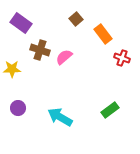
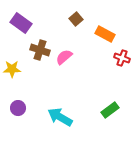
orange rectangle: moved 2 px right; rotated 24 degrees counterclockwise
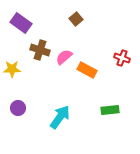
orange rectangle: moved 18 px left, 36 px down
green rectangle: rotated 30 degrees clockwise
cyan arrow: rotated 95 degrees clockwise
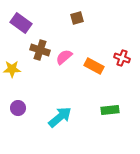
brown square: moved 1 px right, 1 px up; rotated 24 degrees clockwise
orange rectangle: moved 7 px right, 4 px up
cyan arrow: rotated 15 degrees clockwise
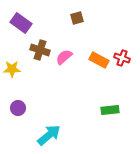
orange rectangle: moved 5 px right, 6 px up
cyan arrow: moved 11 px left, 18 px down
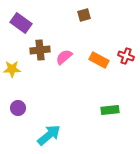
brown square: moved 7 px right, 3 px up
brown cross: rotated 24 degrees counterclockwise
red cross: moved 4 px right, 2 px up
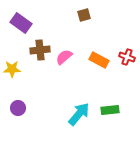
red cross: moved 1 px right, 1 px down
cyan arrow: moved 30 px right, 21 px up; rotated 10 degrees counterclockwise
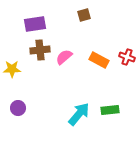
purple rectangle: moved 14 px right, 1 px down; rotated 45 degrees counterclockwise
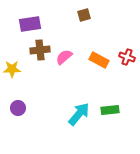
purple rectangle: moved 5 px left
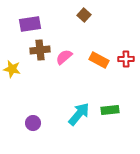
brown square: rotated 32 degrees counterclockwise
red cross: moved 1 px left, 2 px down; rotated 21 degrees counterclockwise
yellow star: rotated 12 degrees clockwise
purple circle: moved 15 px right, 15 px down
